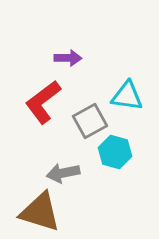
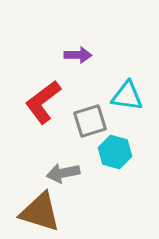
purple arrow: moved 10 px right, 3 px up
gray square: rotated 12 degrees clockwise
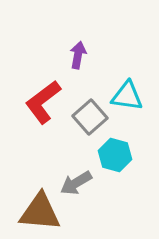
purple arrow: rotated 80 degrees counterclockwise
gray square: moved 4 px up; rotated 24 degrees counterclockwise
cyan hexagon: moved 3 px down
gray arrow: moved 13 px right, 10 px down; rotated 20 degrees counterclockwise
brown triangle: rotated 12 degrees counterclockwise
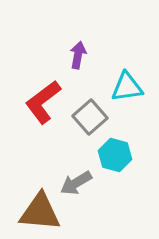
cyan triangle: moved 9 px up; rotated 16 degrees counterclockwise
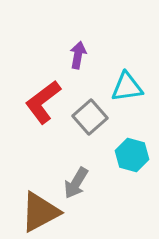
cyan hexagon: moved 17 px right
gray arrow: rotated 28 degrees counterclockwise
brown triangle: rotated 33 degrees counterclockwise
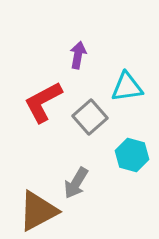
red L-shape: rotated 9 degrees clockwise
brown triangle: moved 2 px left, 1 px up
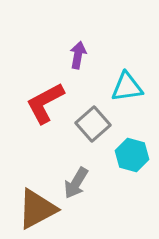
red L-shape: moved 2 px right, 1 px down
gray square: moved 3 px right, 7 px down
brown triangle: moved 1 px left, 2 px up
